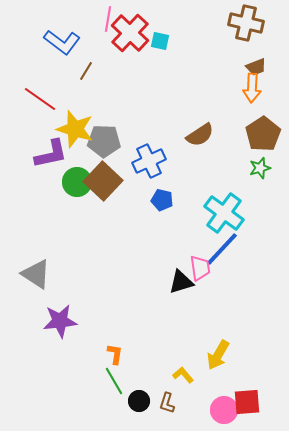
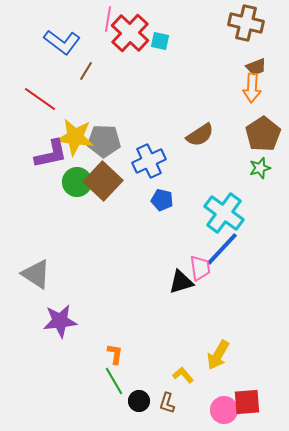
yellow star: moved 8 px down; rotated 9 degrees counterclockwise
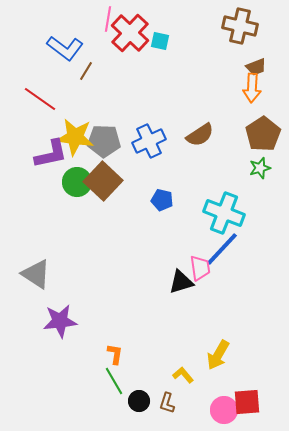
brown cross: moved 6 px left, 3 px down
blue L-shape: moved 3 px right, 6 px down
blue cross: moved 20 px up
cyan cross: rotated 15 degrees counterclockwise
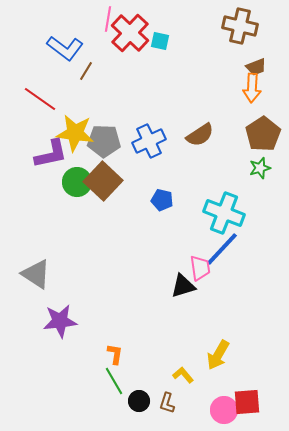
yellow star: moved 4 px up
black triangle: moved 2 px right, 4 px down
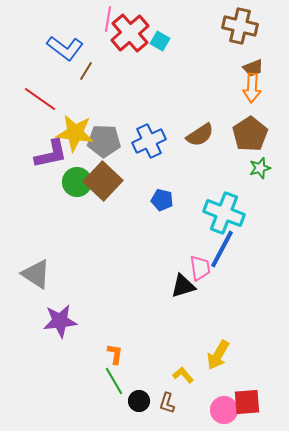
red cross: rotated 6 degrees clockwise
cyan square: rotated 18 degrees clockwise
brown trapezoid: moved 3 px left, 1 px down
brown pentagon: moved 13 px left
blue line: rotated 15 degrees counterclockwise
